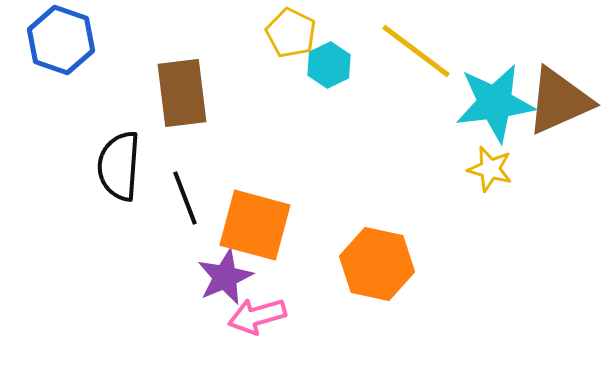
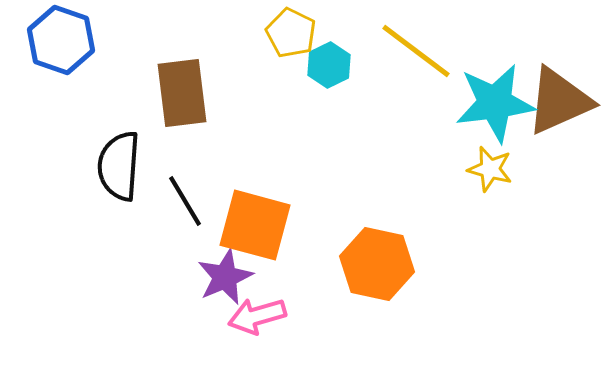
black line: moved 3 px down; rotated 10 degrees counterclockwise
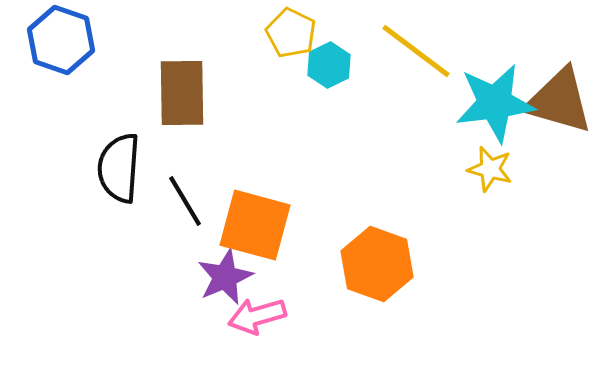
brown rectangle: rotated 6 degrees clockwise
brown triangle: rotated 40 degrees clockwise
black semicircle: moved 2 px down
orange hexagon: rotated 8 degrees clockwise
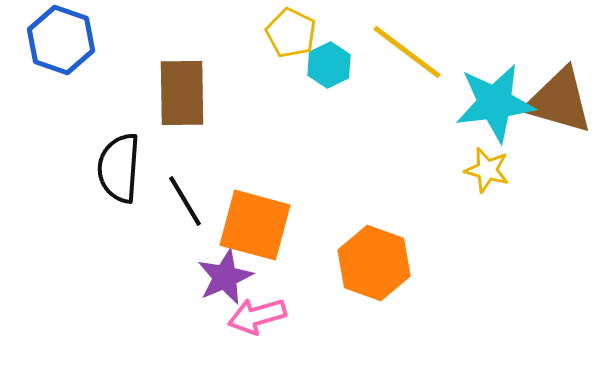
yellow line: moved 9 px left, 1 px down
yellow star: moved 3 px left, 1 px down
orange hexagon: moved 3 px left, 1 px up
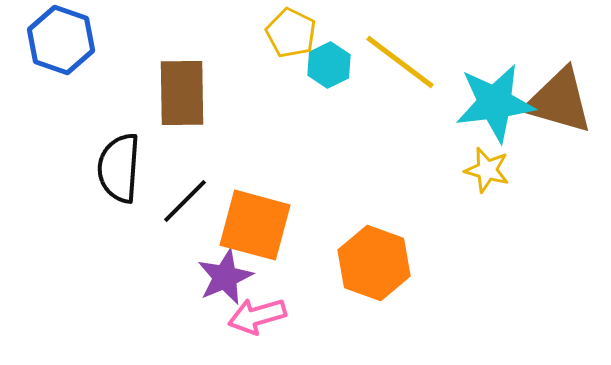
yellow line: moved 7 px left, 10 px down
black line: rotated 76 degrees clockwise
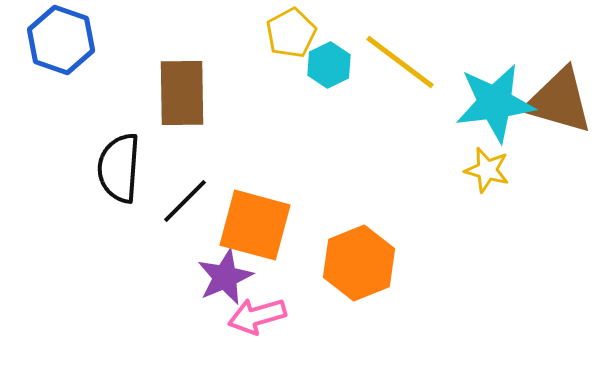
yellow pentagon: rotated 18 degrees clockwise
orange hexagon: moved 15 px left; rotated 18 degrees clockwise
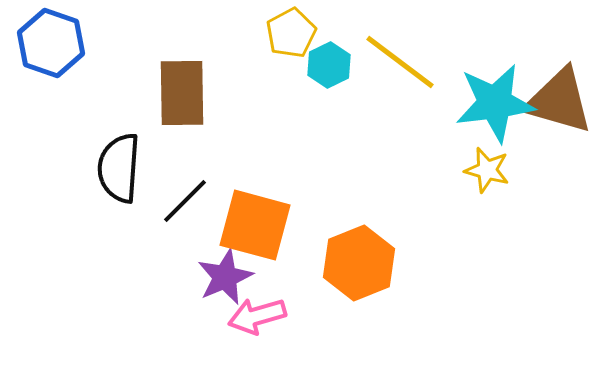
blue hexagon: moved 10 px left, 3 px down
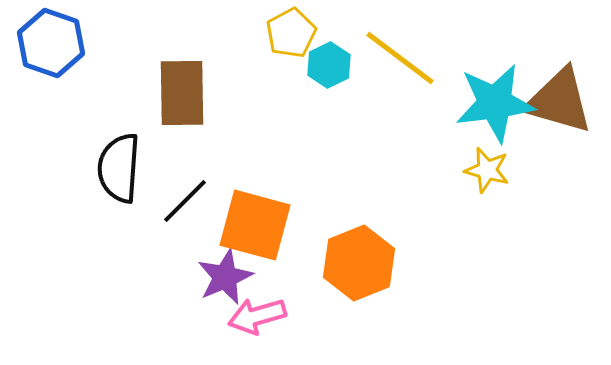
yellow line: moved 4 px up
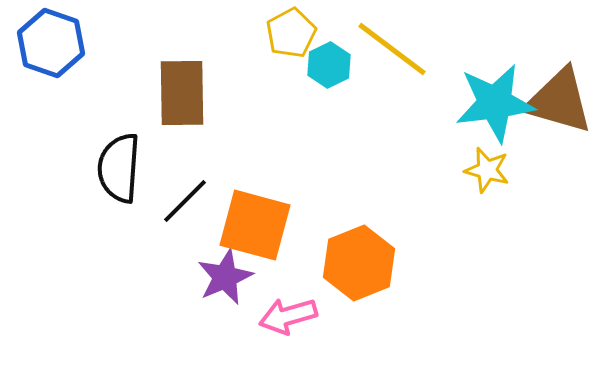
yellow line: moved 8 px left, 9 px up
pink arrow: moved 31 px right
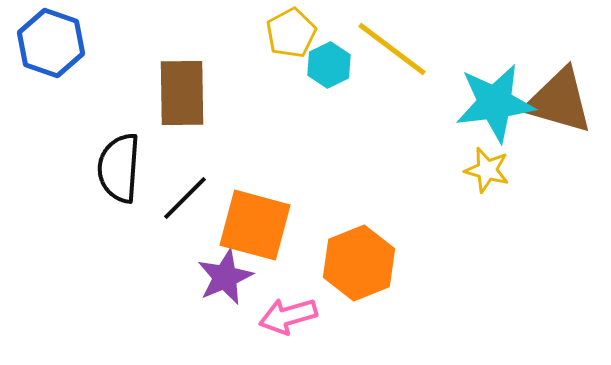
black line: moved 3 px up
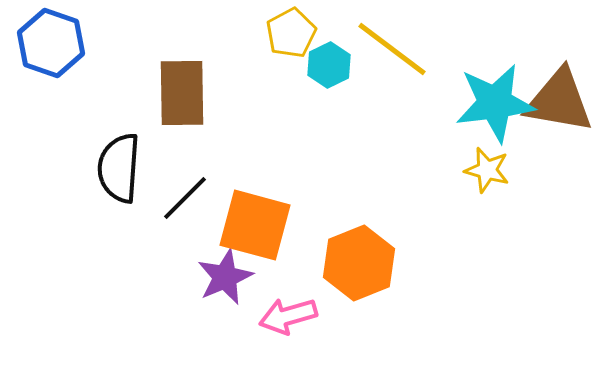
brown triangle: rotated 6 degrees counterclockwise
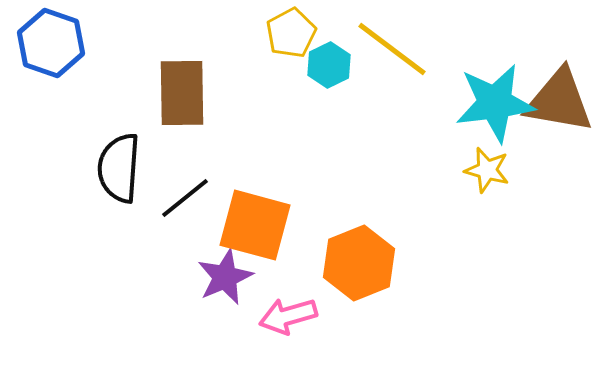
black line: rotated 6 degrees clockwise
